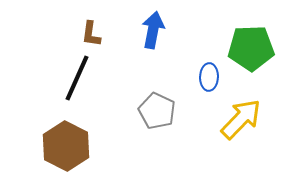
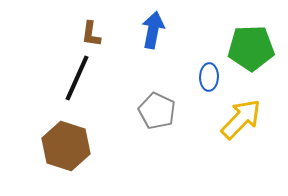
brown hexagon: rotated 9 degrees counterclockwise
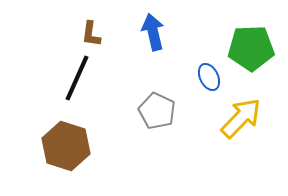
blue arrow: moved 2 px down; rotated 24 degrees counterclockwise
blue ellipse: rotated 28 degrees counterclockwise
yellow arrow: moved 1 px up
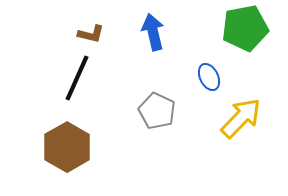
brown L-shape: rotated 84 degrees counterclockwise
green pentagon: moved 6 px left, 20 px up; rotated 9 degrees counterclockwise
brown hexagon: moved 1 px right, 1 px down; rotated 12 degrees clockwise
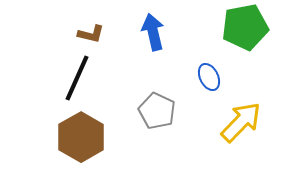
green pentagon: moved 1 px up
yellow arrow: moved 4 px down
brown hexagon: moved 14 px right, 10 px up
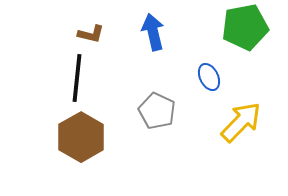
black line: rotated 18 degrees counterclockwise
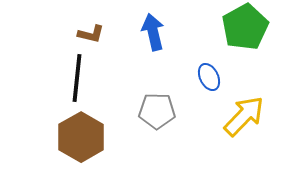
green pentagon: rotated 18 degrees counterclockwise
gray pentagon: rotated 24 degrees counterclockwise
yellow arrow: moved 3 px right, 6 px up
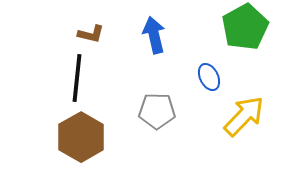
blue arrow: moved 1 px right, 3 px down
